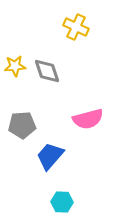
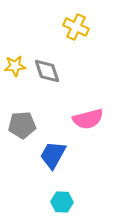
blue trapezoid: moved 3 px right, 1 px up; rotated 12 degrees counterclockwise
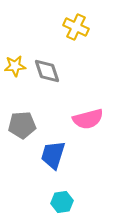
blue trapezoid: rotated 12 degrees counterclockwise
cyan hexagon: rotated 10 degrees counterclockwise
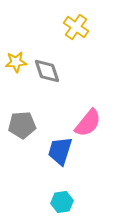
yellow cross: rotated 10 degrees clockwise
yellow star: moved 1 px right, 4 px up
pink semicircle: moved 4 px down; rotated 36 degrees counterclockwise
blue trapezoid: moved 7 px right, 4 px up
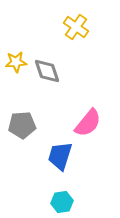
blue trapezoid: moved 5 px down
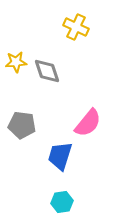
yellow cross: rotated 10 degrees counterclockwise
gray pentagon: rotated 12 degrees clockwise
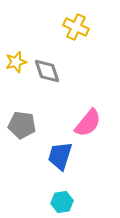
yellow star: rotated 10 degrees counterclockwise
